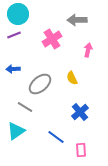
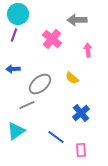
purple line: rotated 48 degrees counterclockwise
pink cross: rotated 18 degrees counterclockwise
pink arrow: rotated 16 degrees counterclockwise
yellow semicircle: rotated 24 degrees counterclockwise
gray line: moved 2 px right, 2 px up; rotated 56 degrees counterclockwise
blue cross: moved 1 px right, 1 px down
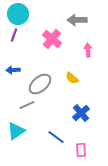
blue arrow: moved 1 px down
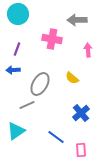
purple line: moved 3 px right, 14 px down
pink cross: rotated 30 degrees counterclockwise
gray ellipse: rotated 20 degrees counterclockwise
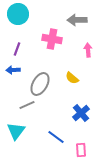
cyan triangle: rotated 18 degrees counterclockwise
